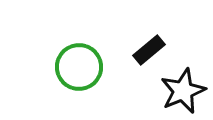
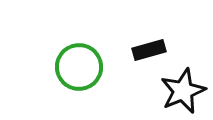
black rectangle: rotated 24 degrees clockwise
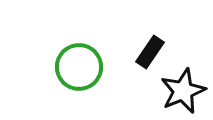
black rectangle: moved 1 px right, 2 px down; rotated 40 degrees counterclockwise
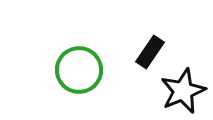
green circle: moved 3 px down
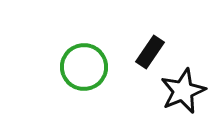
green circle: moved 5 px right, 3 px up
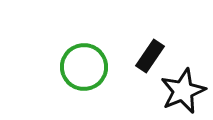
black rectangle: moved 4 px down
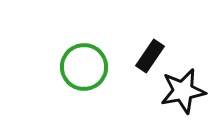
black star: rotated 12 degrees clockwise
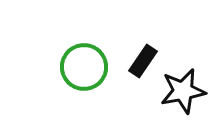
black rectangle: moved 7 px left, 5 px down
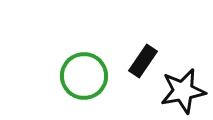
green circle: moved 9 px down
